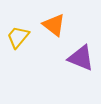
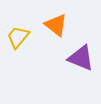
orange triangle: moved 2 px right
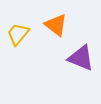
yellow trapezoid: moved 3 px up
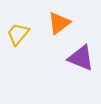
orange triangle: moved 3 px right, 2 px up; rotated 45 degrees clockwise
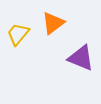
orange triangle: moved 6 px left
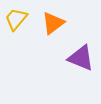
yellow trapezoid: moved 2 px left, 15 px up
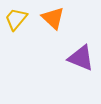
orange triangle: moved 5 px up; rotated 40 degrees counterclockwise
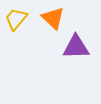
purple triangle: moved 5 px left, 11 px up; rotated 24 degrees counterclockwise
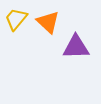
orange triangle: moved 5 px left, 4 px down
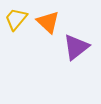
purple triangle: rotated 36 degrees counterclockwise
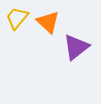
yellow trapezoid: moved 1 px right, 1 px up
